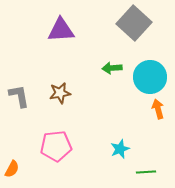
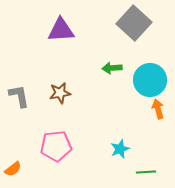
cyan circle: moved 3 px down
orange semicircle: moved 1 px right; rotated 24 degrees clockwise
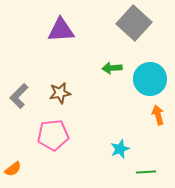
cyan circle: moved 1 px up
gray L-shape: rotated 125 degrees counterclockwise
orange arrow: moved 6 px down
pink pentagon: moved 3 px left, 11 px up
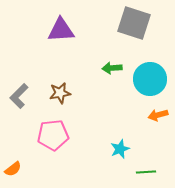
gray square: rotated 24 degrees counterclockwise
orange arrow: rotated 90 degrees counterclockwise
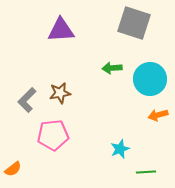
gray L-shape: moved 8 px right, 4 px down
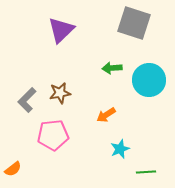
purple triangle: rotated 40 degrees counterclockwise
cyan circle: moved 1 px left, 1 px down
orange arrow: moved 52 px left; rotated 18 degrees counterclockwise
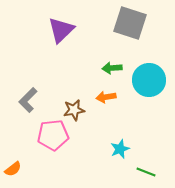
gray square: moved 4 px left
brown star: moved 14 px right, 17 px down
gray L-shape: moved 1 px right
orange arrow: moved 18 px up; rotated 24 degrees clockwise
green line: rotated 24 degrees clockwise
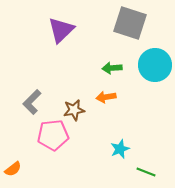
cyan circle: moved 6 px right, 15 px up
gray L-shape: moved 4 px right, 2 px down
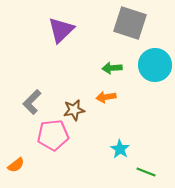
cyan star: rotated 18 degrees counterclockwise
orange semicircle: moved 3 px right, 4 px up
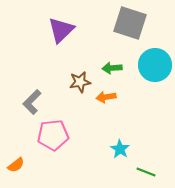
brown star: moved 6 px right, 28 px up
